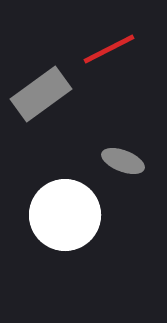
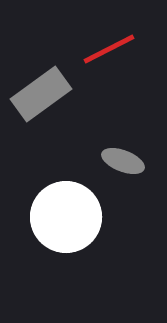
white circle: moved 1 px right, 2 px down
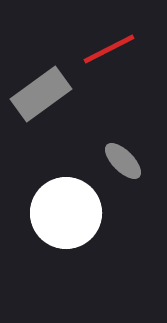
gray ellipse: rotated 24 degrees clockwise
white circle: moved 4 px up
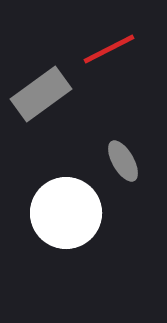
gray ellipse: rotated 15 degrees clockwise
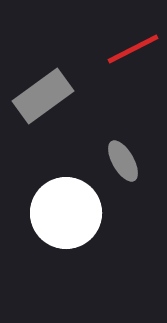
red line: moved 24 px right
gray rectangle: moved 2 px right, 2 px down
